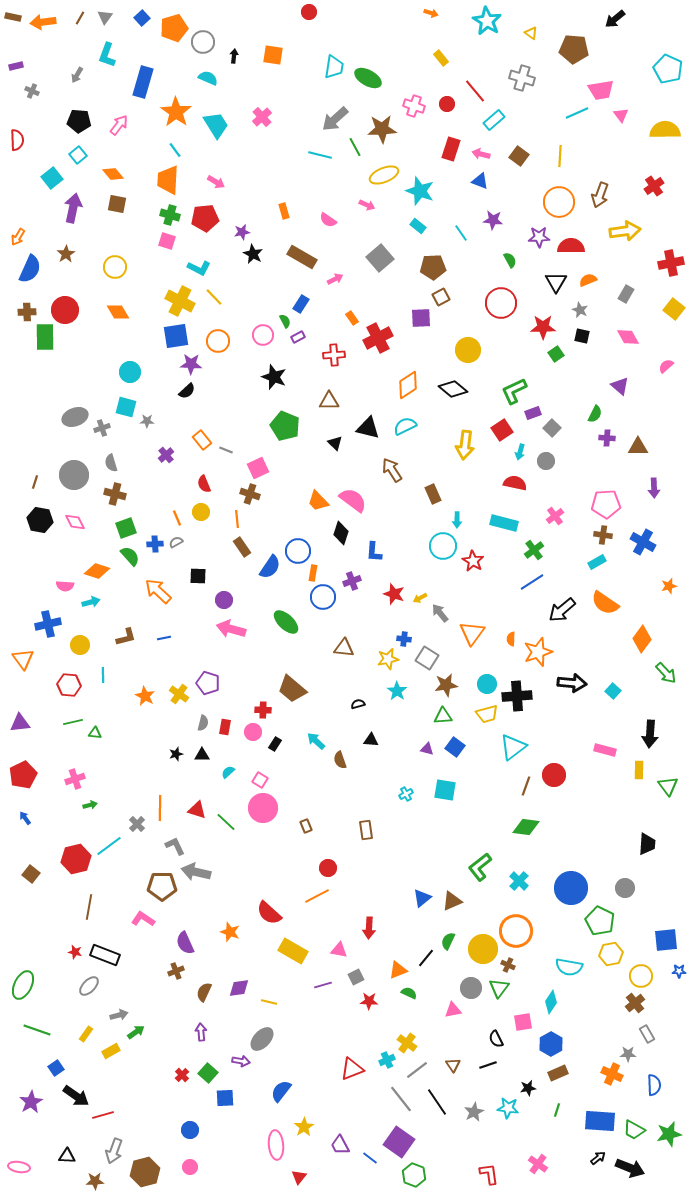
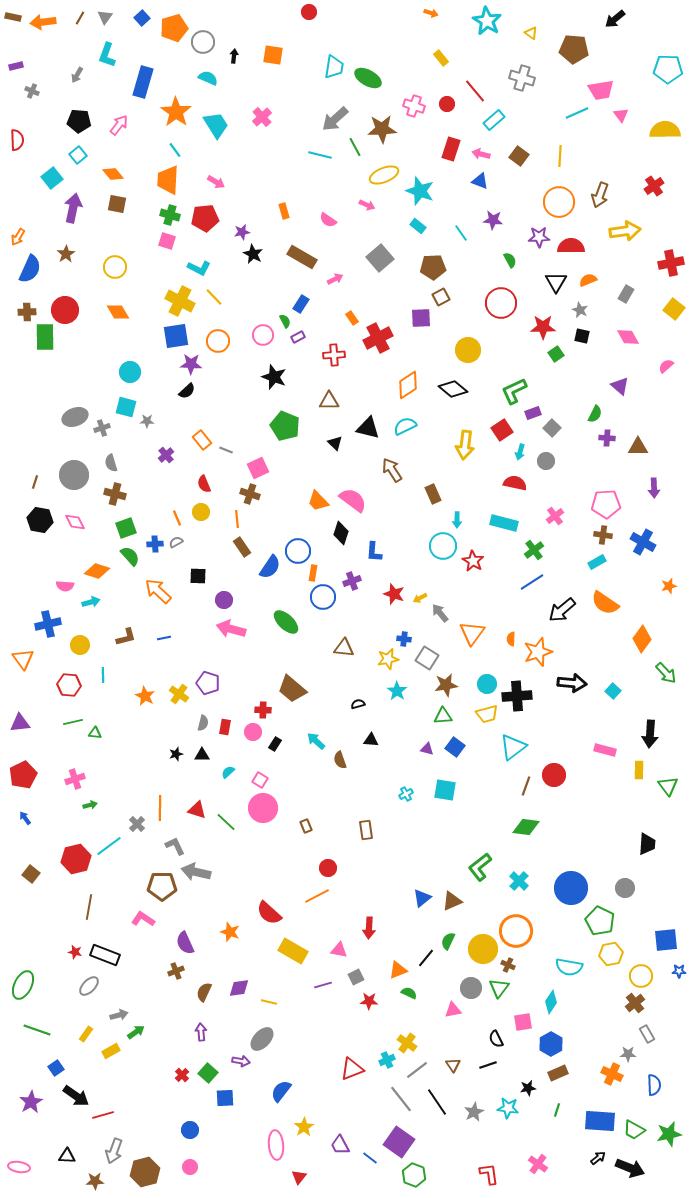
cyan pentagon at (668, 69): rotated 24 degrees counterclockwise
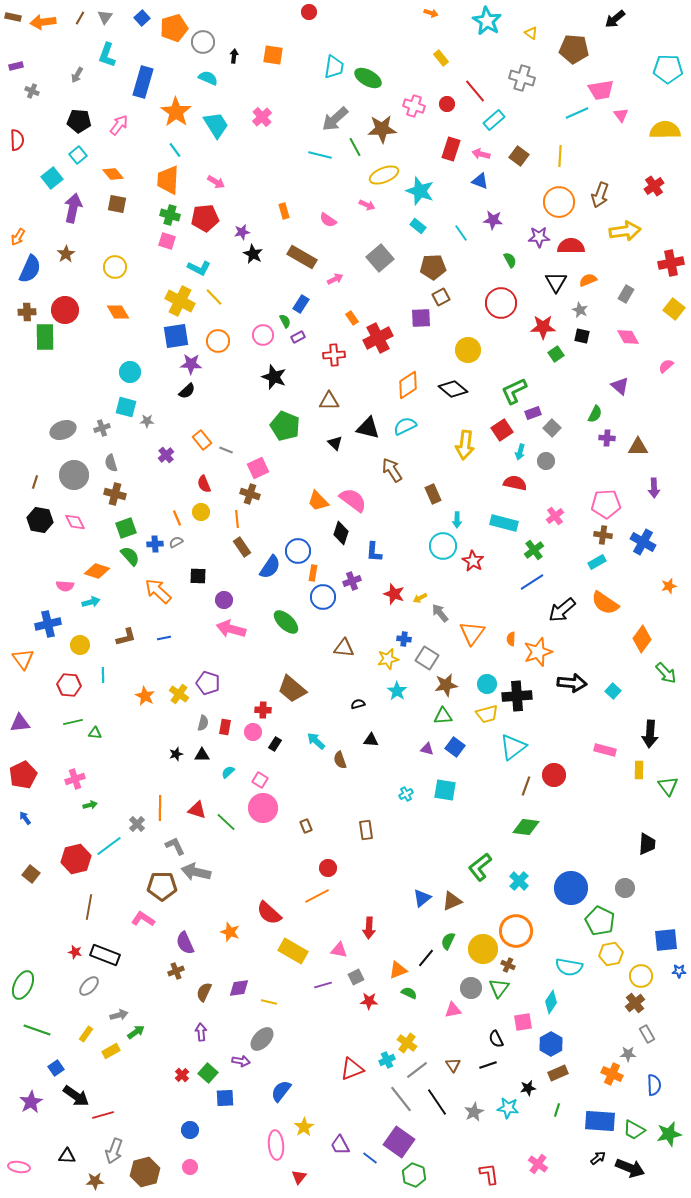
gray ellipse at (75, 417): moved 12 px left, 13 px down
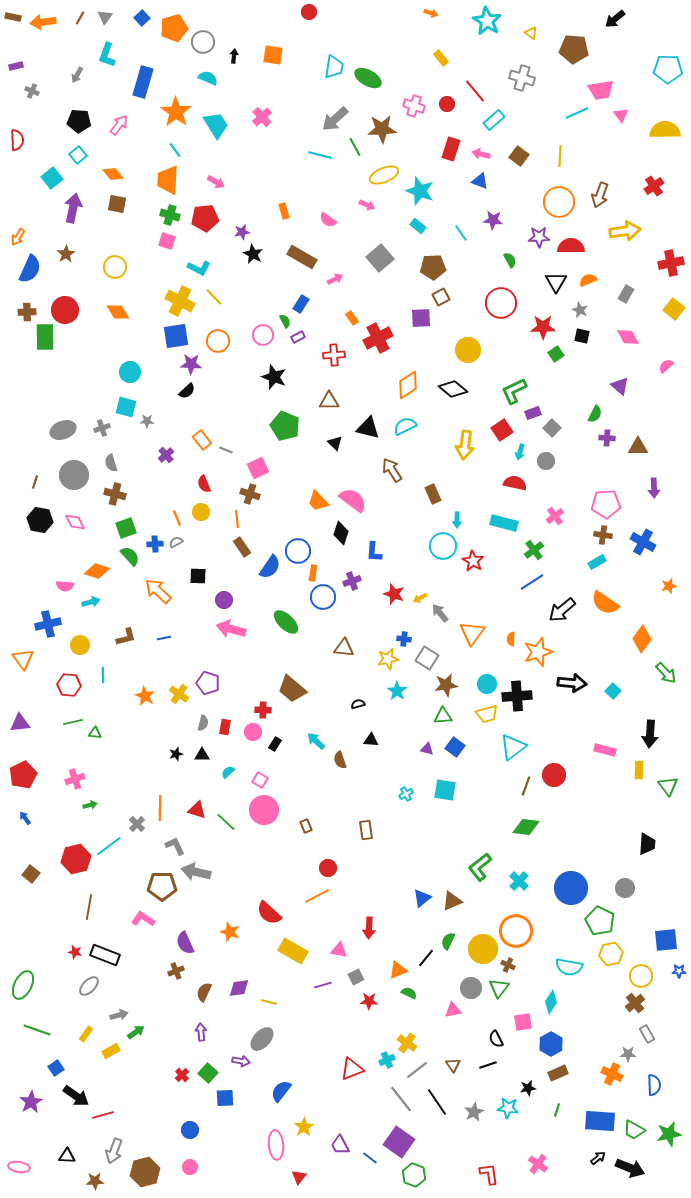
pink circle at (263, 808): moved 1 px right, 2 px down
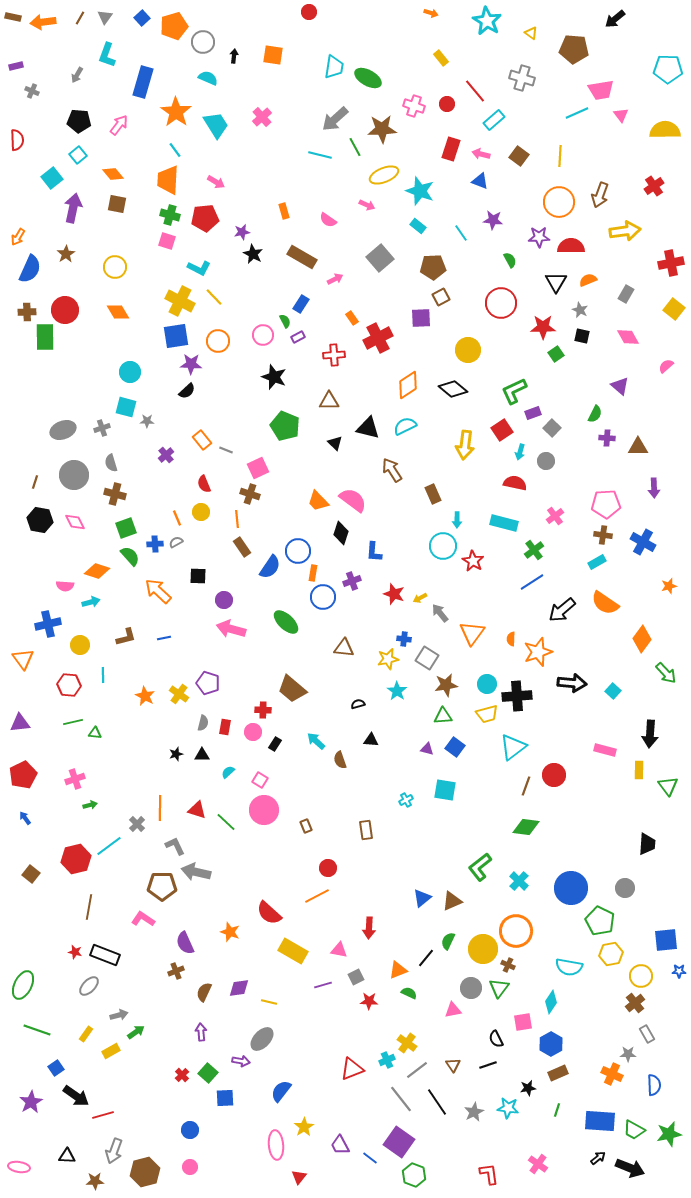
orange pentagon at (174, 28): moved 2 px up
cyan cross at (406, 794): moved 6 px down
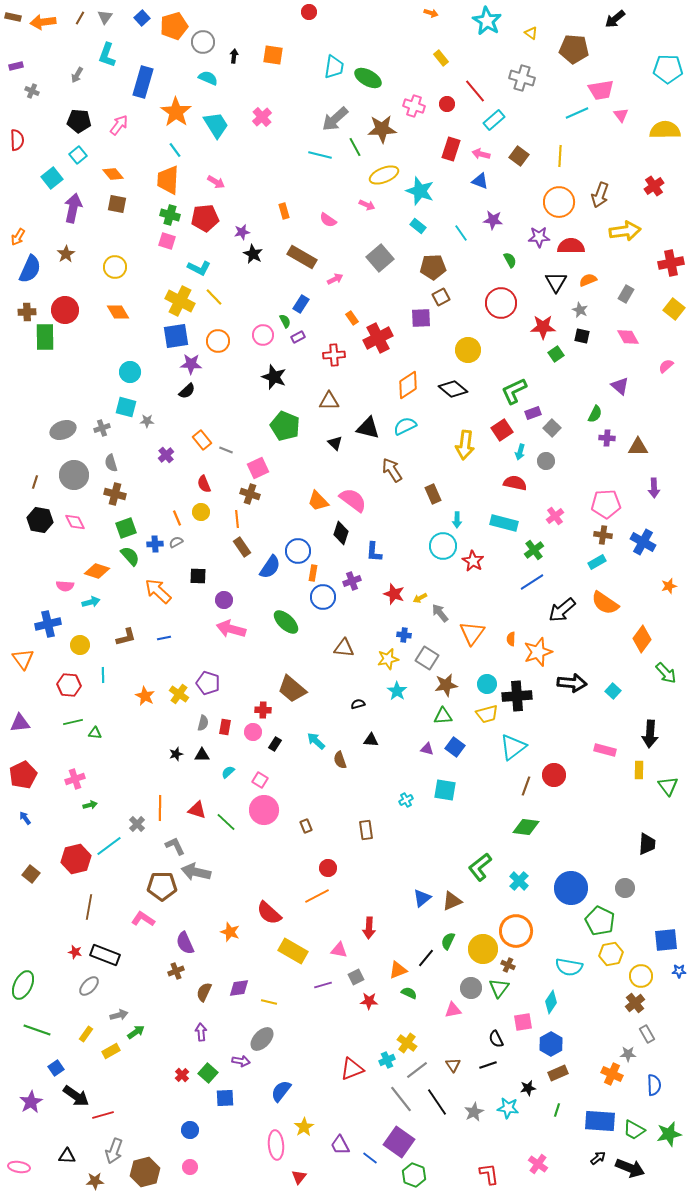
blue cross at (404, 639): moved 4 px up
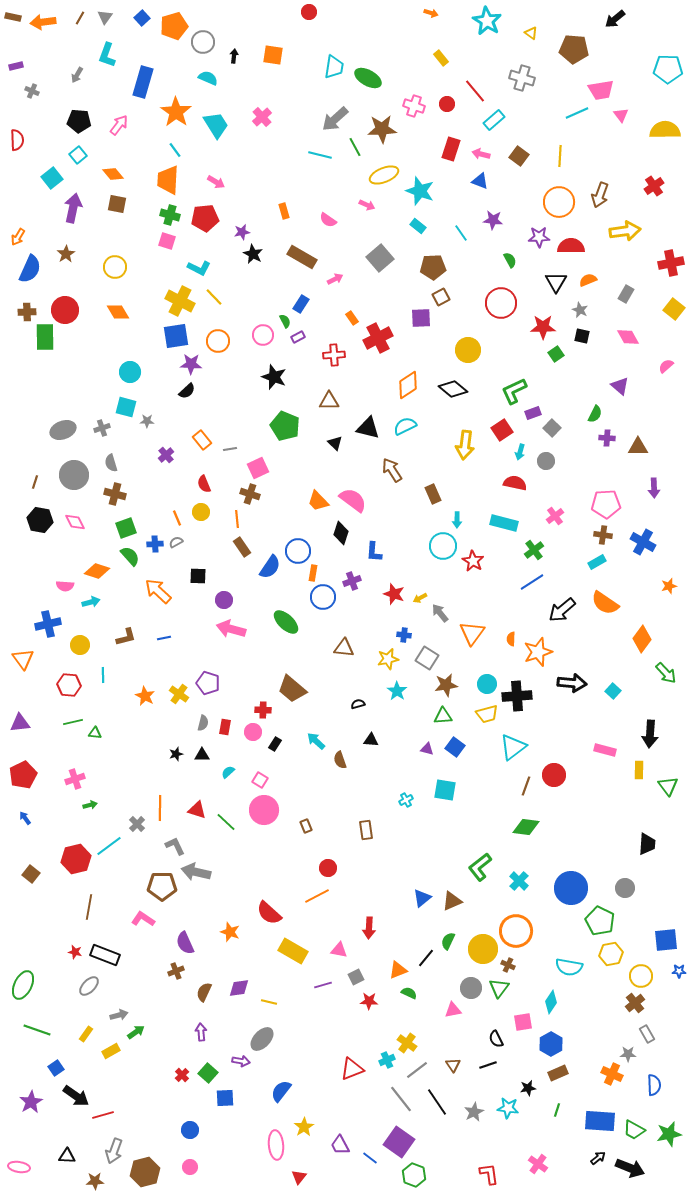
gray line at (226, 450): moved 4 px right, 1 px up; rotated 32 degrees counterclockwise
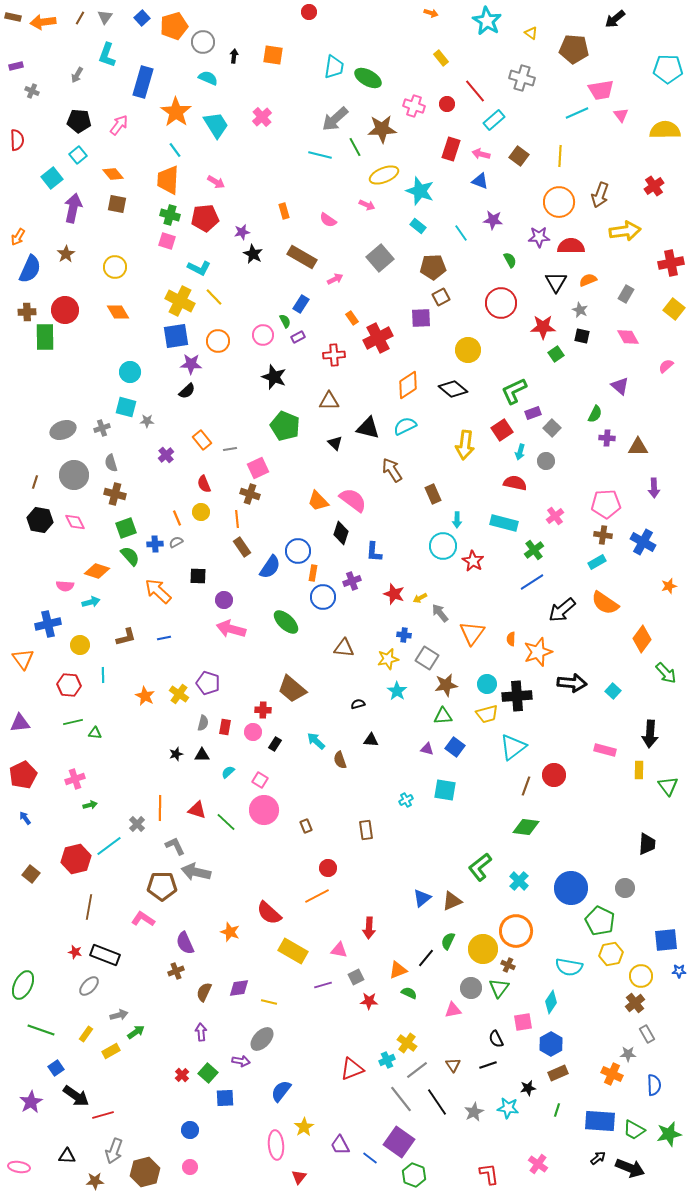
green line at (37, 1030): moved 4 px right
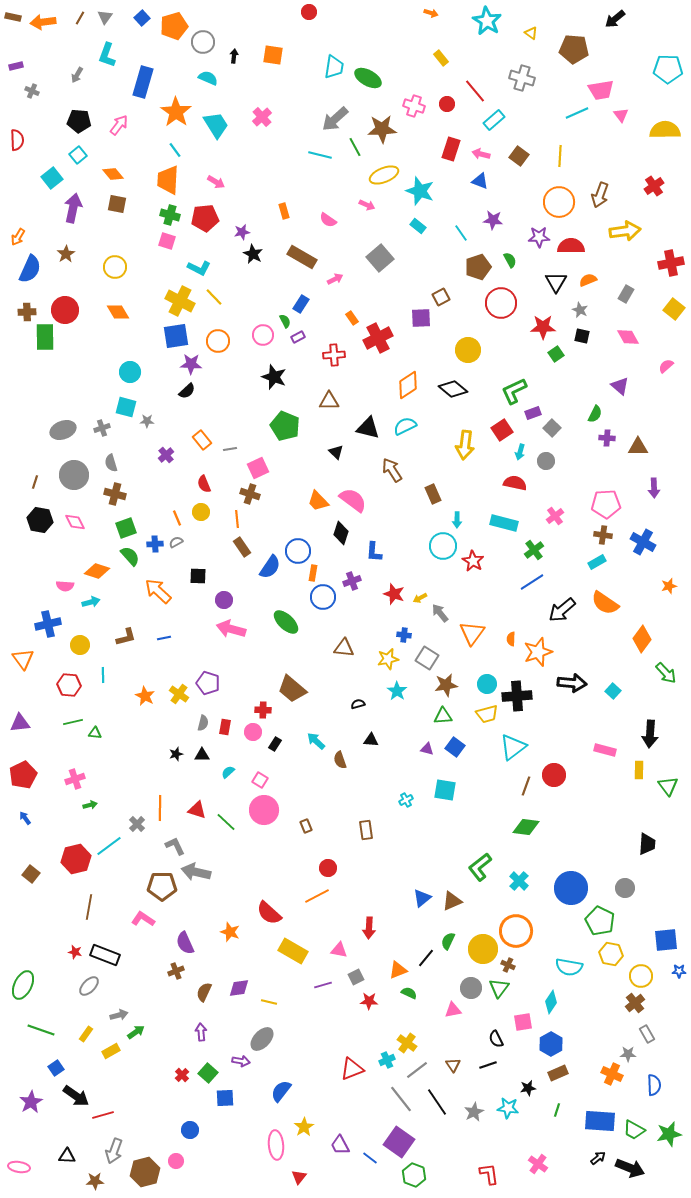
brown pentagon at (433, 267): moved 45 px right; rotated 15 degrees counterclockwise
black triangle at (335, 443): moved 1 px right, 9 px down
yellow hexagon at (611, 954): rotated 20 degrees clockwise
pink circle at (190, 1167): moved 14 px left, 6 px up
